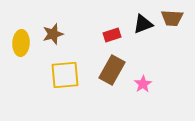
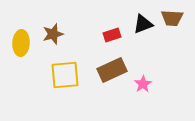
brown rectangle: rotated 36 degrees clockwise
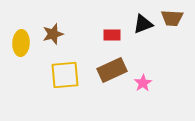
red rectangle: rotated 18 degrees clockwise
pink star: moved 1 px up
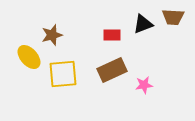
brown trapezoid: moved 1 px right, 1 px up
brown star: moved 1 px left, 1 px down
yellow ellipse: moved 8 px right, 14 px down; rotated 45 degrees counterclockwise
yellow square: moved 2 px left, 1 px up
pink star: moved 1 px right, 2 px down; rotated 24 degrees clockwise
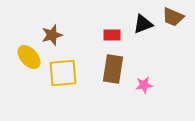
brown trapezoid: rotated 20 degrees clockwise
brown rectangle: moved 1 px right, 1 px up; rotated 56 degrees counterclockwise
yellow square: moved 1 px up
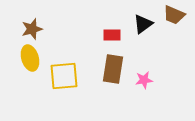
brown trapezoid: moved 1 px right, 2 px up
black triangle: rotated 15 degrees counterclockwise
brown star: moved 20 px left, 6 px up
yellow ellipse: moved 1 px right, 1 px down; rotated 25 degrees clockwise
yellow square: moved 1 px right, 3 px down
pink star: moved 5 px up
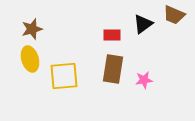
yellow ellipse: moved 1 px down
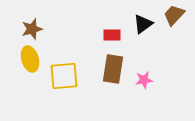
brown trapezoid: rotated 110 degrees clockwise
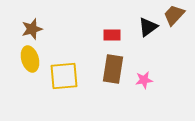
black triangle: moved 5 px right, 3 px down
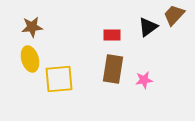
brown star: moved 2 px up; rotated 10 degrees clockwise
yellow square: moved 5 px left, 3 px down
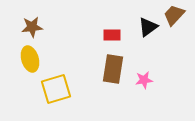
yellow square: moved 3 px left, 10 px down; rotated 12 degrees counterclockwise
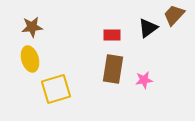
black triangle: moved 1 px down
